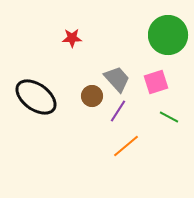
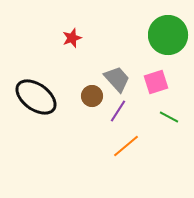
red star: rotated 18 degrees counterclockwise
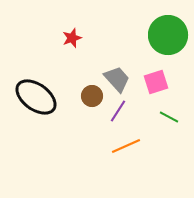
orange line: rotated 16 degrees clockwise
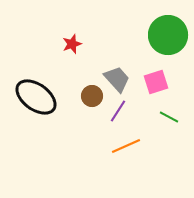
red star: moved 6 px down
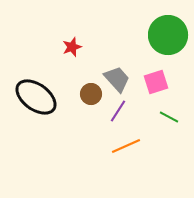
red star: moved 3 px down
brown circle: moved 1 px left, 2 px up
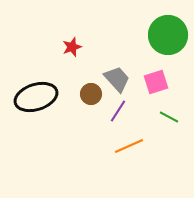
black ellipse: rotated 54 degrees counterclockwise
orange line: moved 3 px right
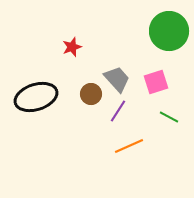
green circle: moved 1 px right, 4 px up
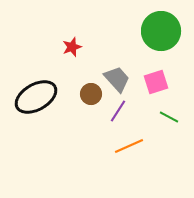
green circle: moved 8 px left
black ellipse: rotated 12 degrees counterclockwise
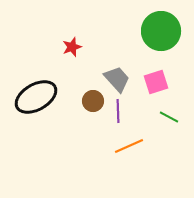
brown circle: moved 2 px right, 7 px down
purple line: rotated 35 degrees counterclockwise
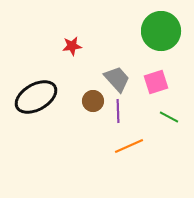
red star: moved 1 px up; rotated 12 degrees clockwise
